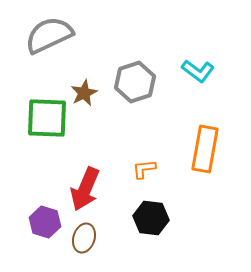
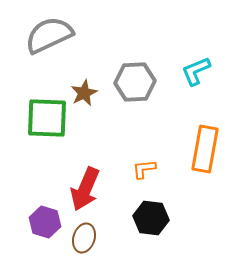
cyan L-shape: moved 2 px left; rotated 120 degrees clockwise
gray hexagon: rotated 15 degrees clockwise
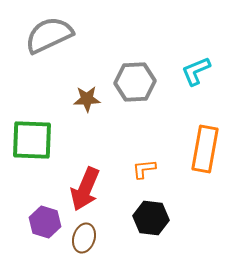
brown star: moved 3 px right, 6 px down; rotated 24 degrees clockwise
green square: moved 15 px left, 22 px down
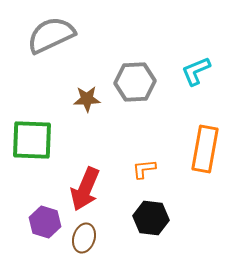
gray semicircle: moved 2 px right
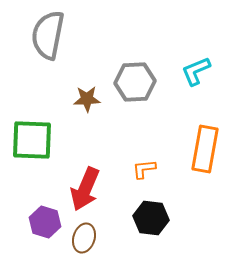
gray semicircle: moved 3 px left; rotated 54 degrees counterclockwise
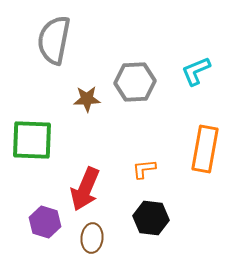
gray semicircle: moved 6 px right, 5 px down
brown ellipse: moved 8 px right; rotated 12 degrees counterclockwise
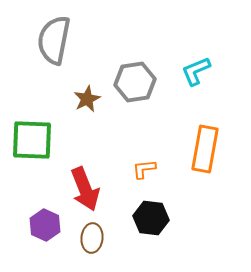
gray hexagon: rotated 6 degrees counterclockwise
brown star: rotated 24 degrees counterclockwise
red arrow: rotated 45 degrees counterclockwise
purple hexagon: moved 3 px down; rotated 8 degrees clockwise
